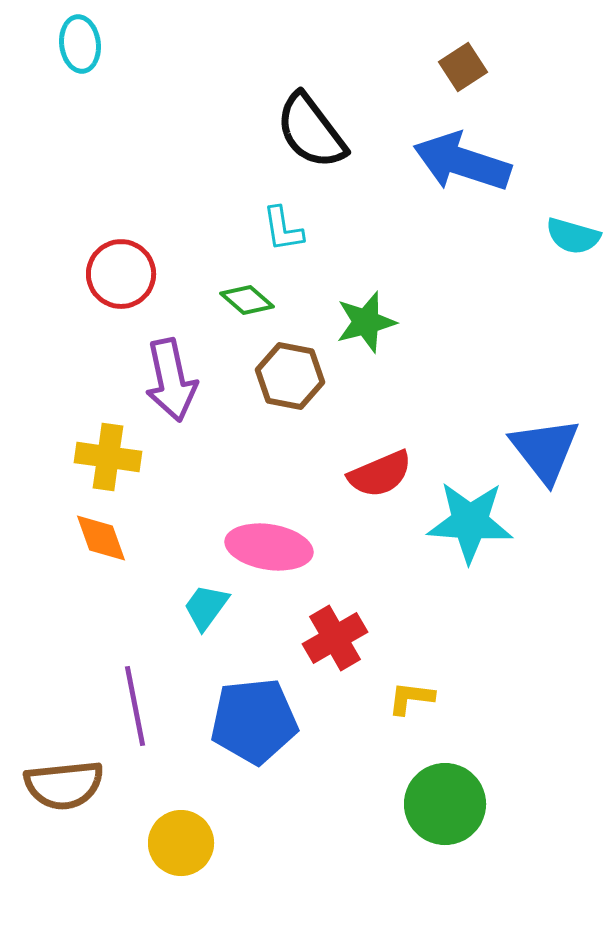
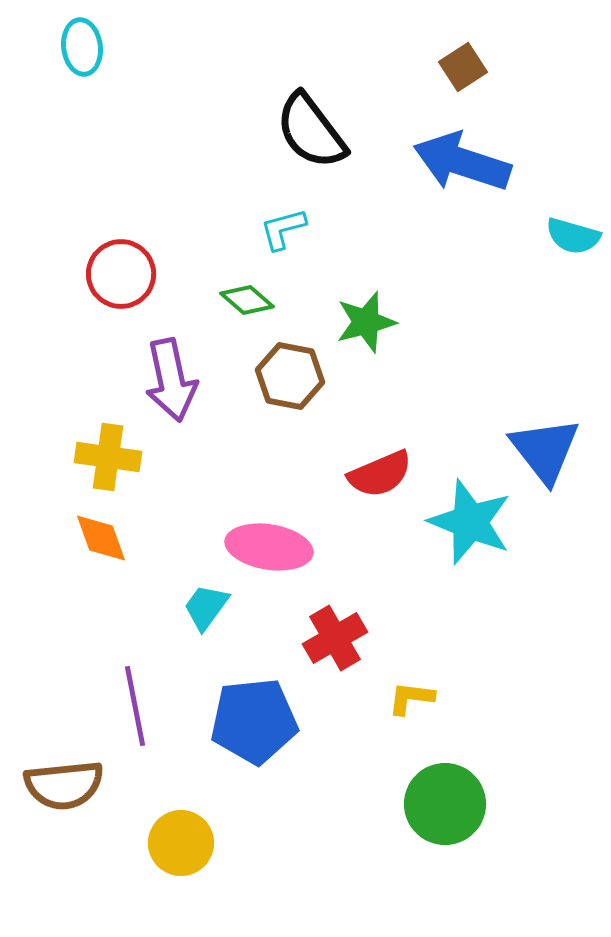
cyan ellipse: moved 2 px right, 3 px down
cyan L-shape: rotated 84 degrees clockwise
cyan star: rotated 18 degrees clockwise
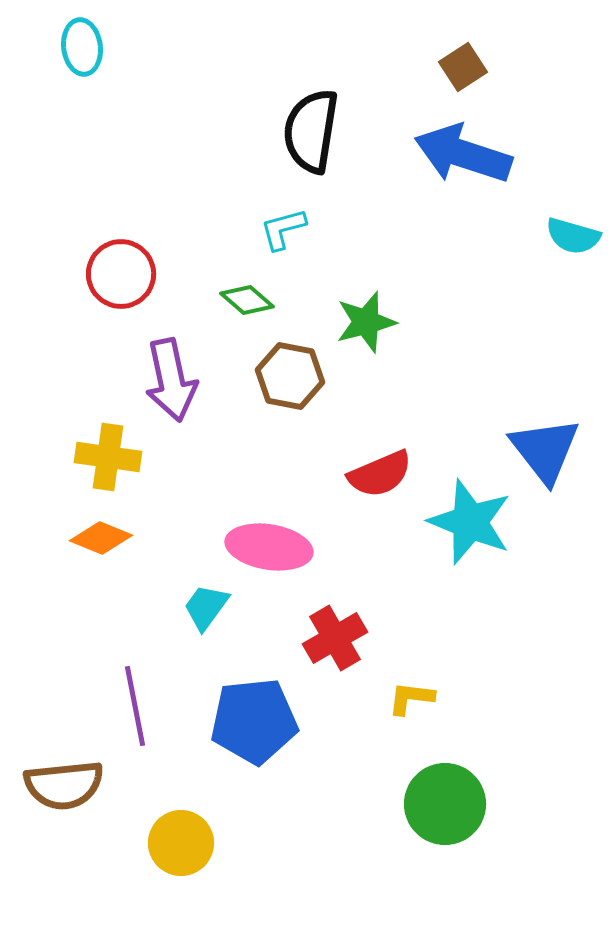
black semicircle: rotated 46 degrees clockwise
blue arrow: moved 1 px right, 8 px up
orange diamond: rotated 48 degrees counterclockwise
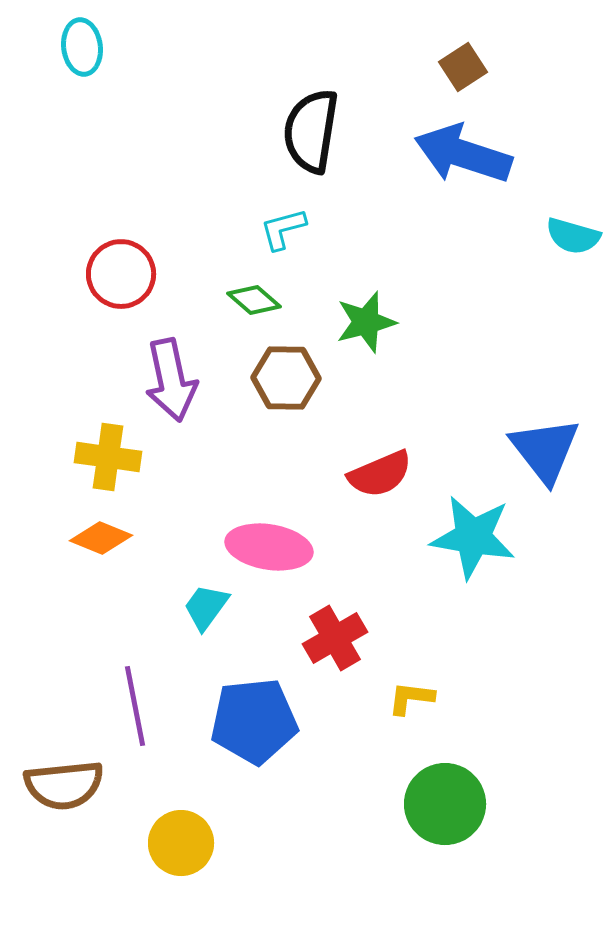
green diamond: moved 7 px right
brown hexagon: moved 4 px left, 2 px down; rotated 10 degrees counterclockwise
cyan star: moved 3 px right, 15 px down; rotated 12 degrees counterclockwise
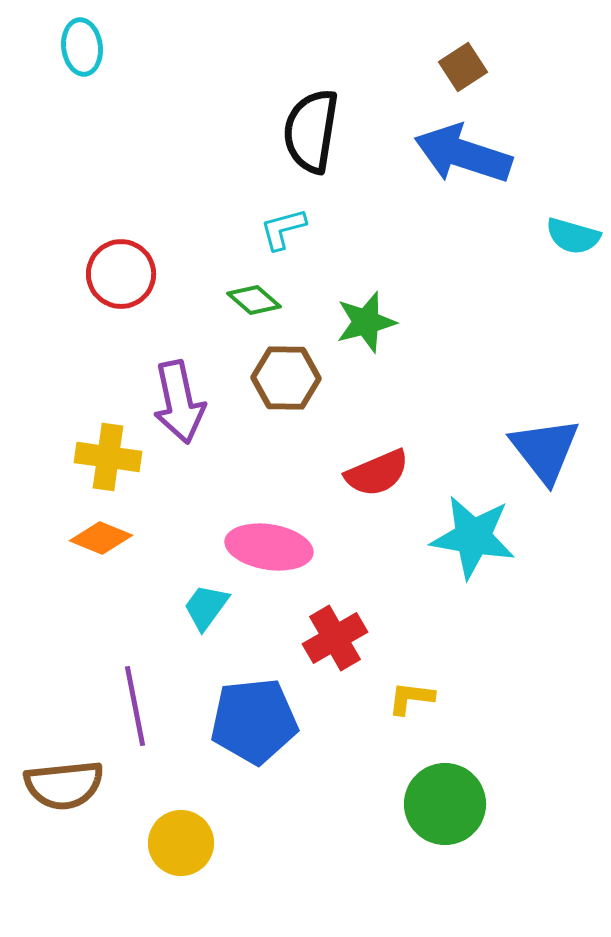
purple arrow: moved 8 px right, 22 px down
red semicircle: moved 3 px left, 1 px up
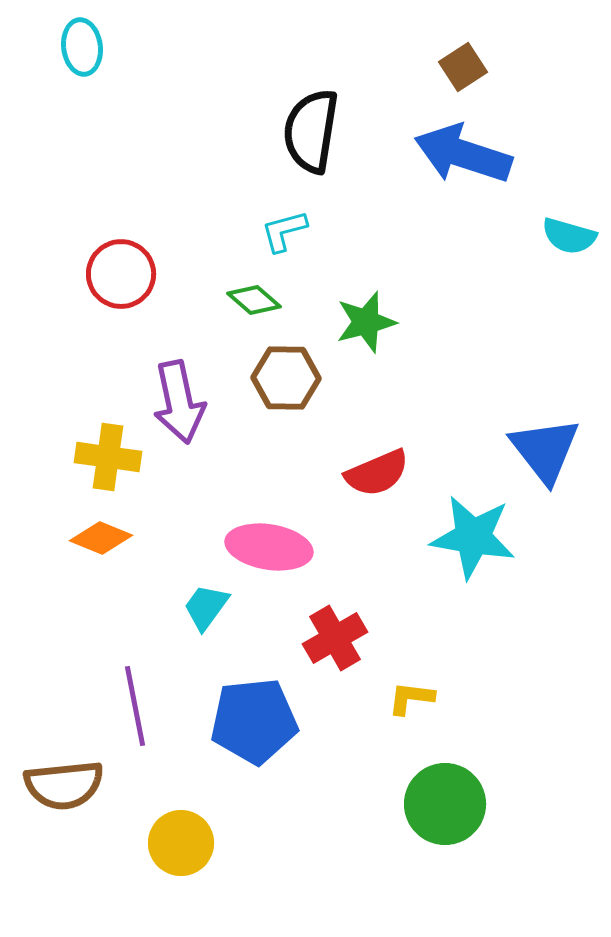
cyan L-shape: moved 1 px right, 2 px down
cyan semicircle: moved 4 px left
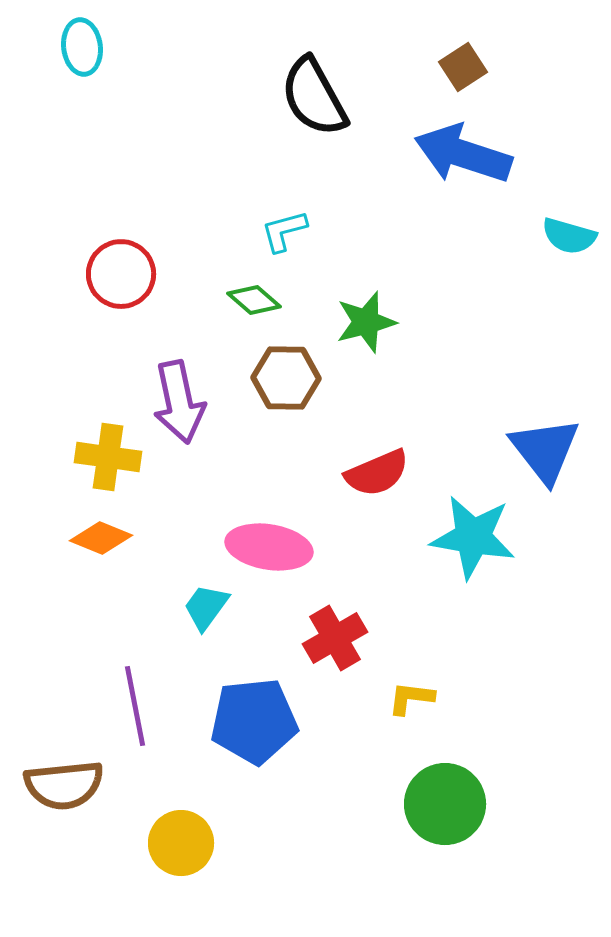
black semicircle: moved 3 px right, 34 px up; rotated 38 degrees counterclockwise
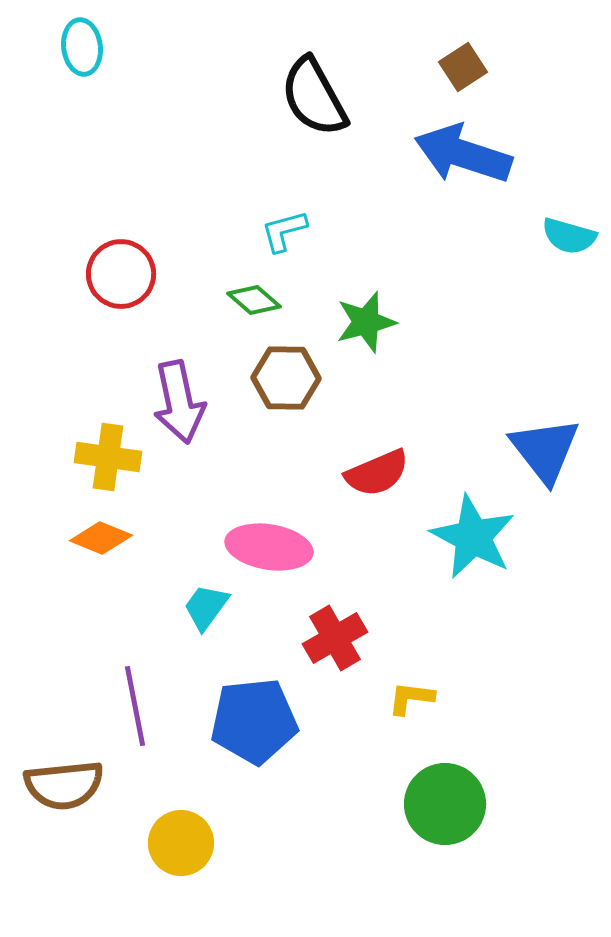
cyan star: rotated 18 degrees clockwise
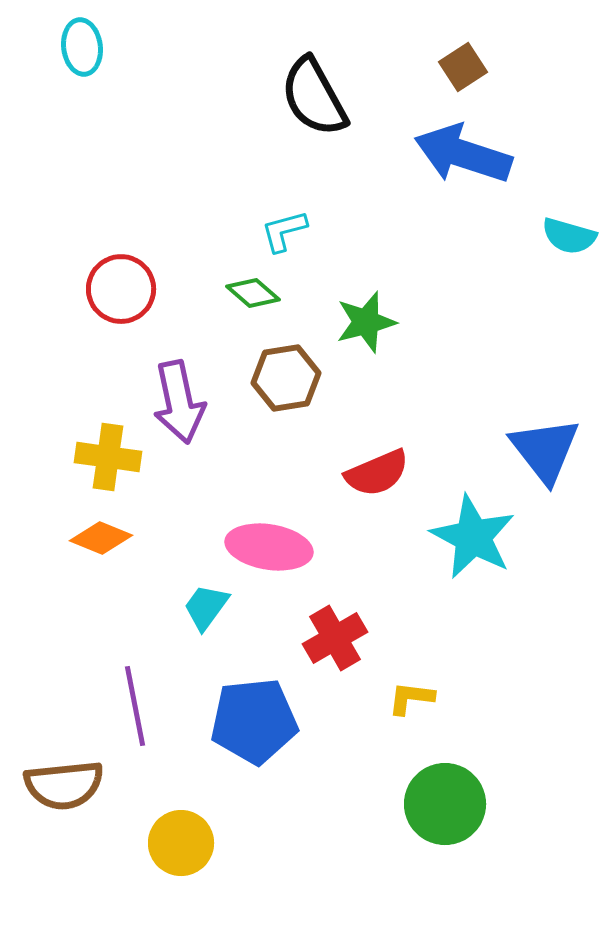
red circle: moved 15 px down
green diamond: moved 1 px left, 7 px up
brown hexagon: rotated 10 degrees counterclockwise
